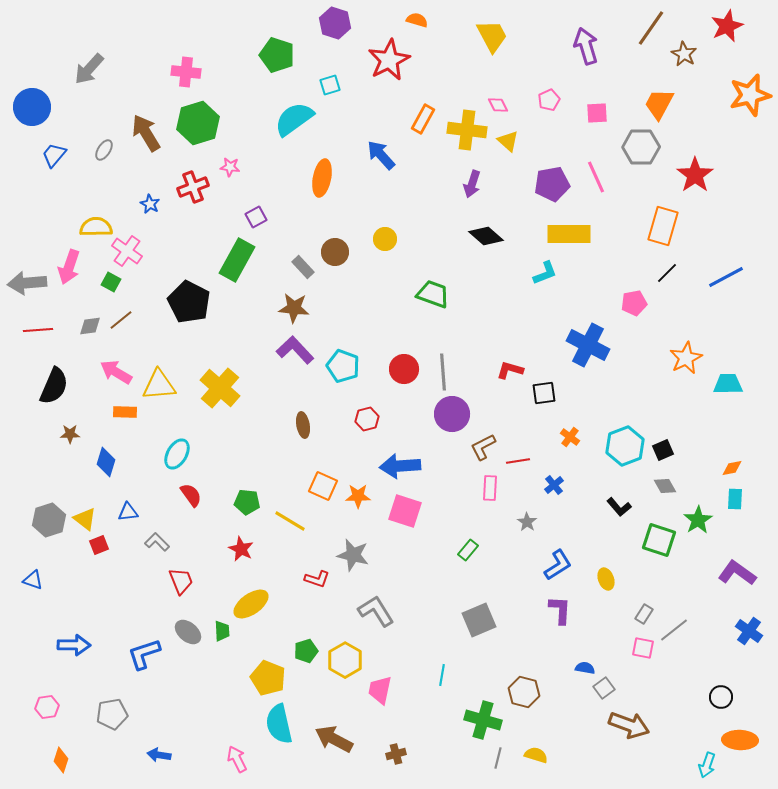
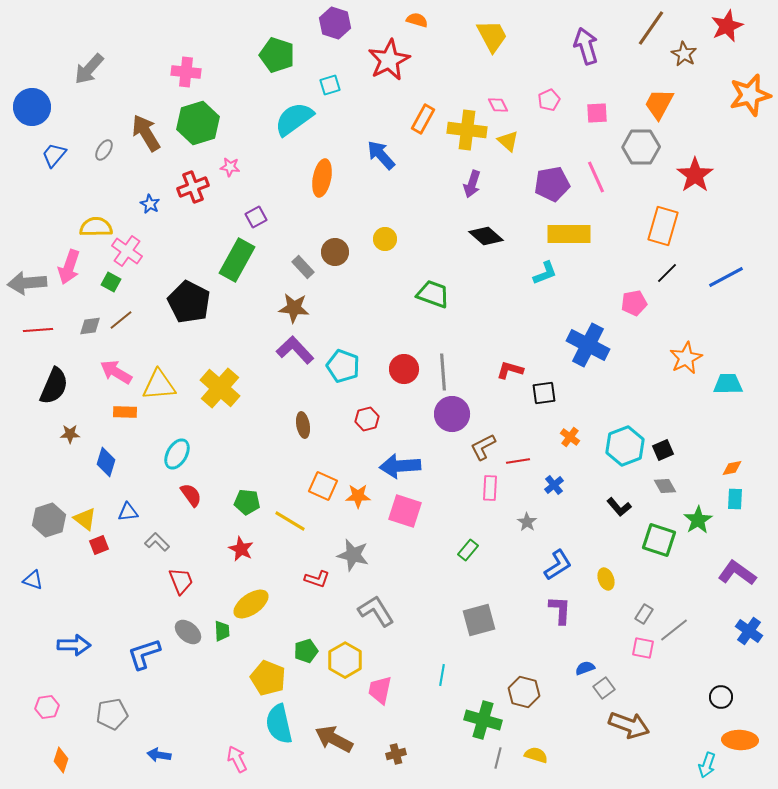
gray square at (479, 620): rotated 8 degrees clockwise
blue semicircle at (585, 668): rotated 30 degrees counterclockwise
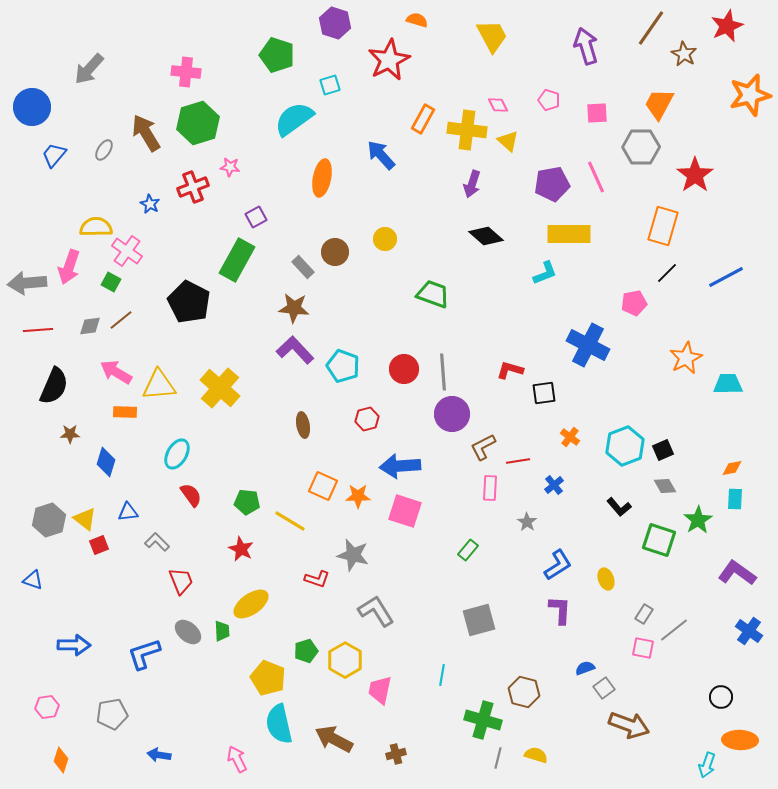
pink pentagon at (549, 100): rotated 30 degrees counterclockwise
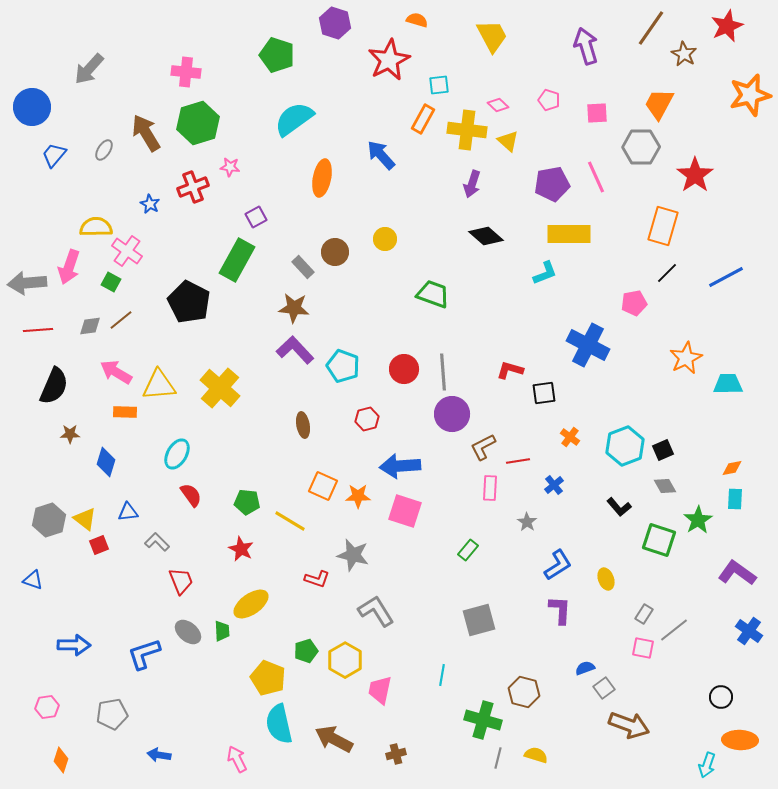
cyan square at (330, 85): moved 109 px right; rotated 10 degrees clockwise
pink diamond at (498, 105): rotated 20 degrees counterclockwise
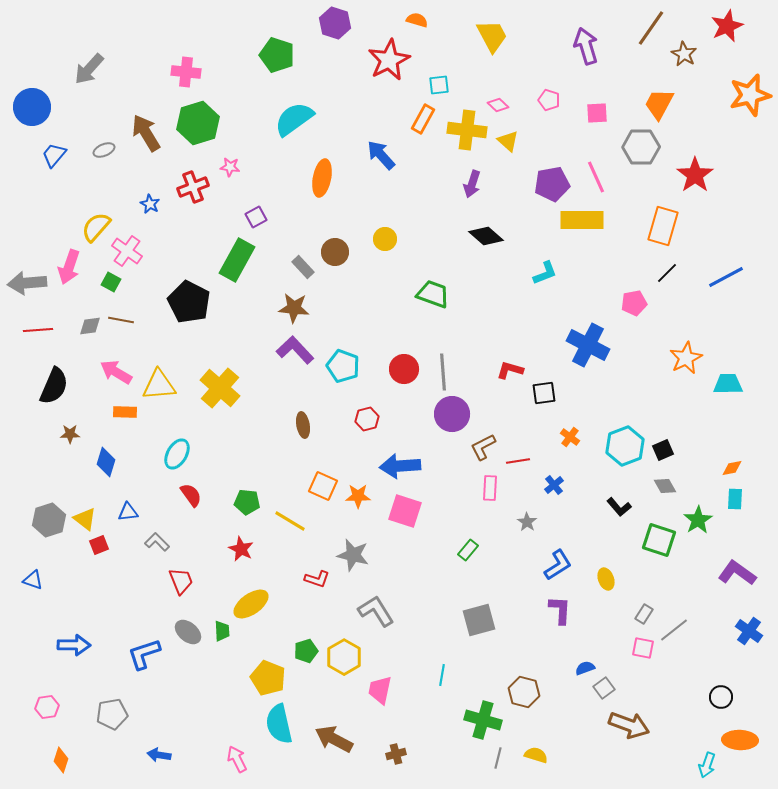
gray ellipse at (104, 150): rotated 35 degrees clockwise
yellow semicircle at (96, 227): rotated 48 degrees counterclockwise
yellow rectangle at (569, 234): moved 13 px right, 14 px up
brown line at (121, 320): rotated 50 degrees clockwise
yellow hexagon at (345, 660): moved 1 px left, 3 px up
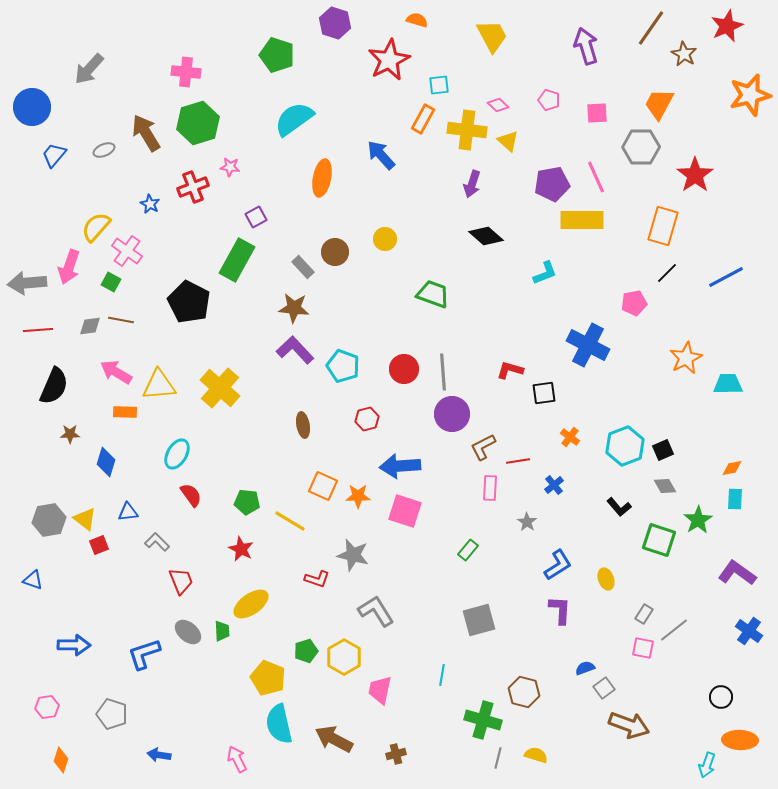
gray hexagon at (49, 520): rotated 8 degrees clockwise
gray pentagon at (112, 714): rotated 28 degrees clockwise
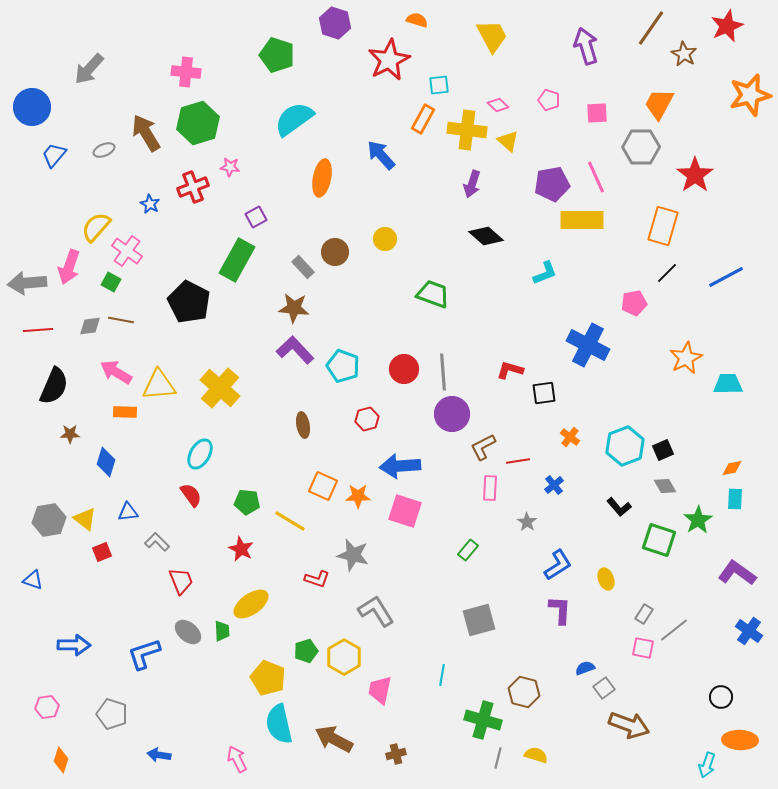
cyan ellipse at (177, 454): moved 23 px right
red square at (99, 545): moved 3 px right, 7 px down
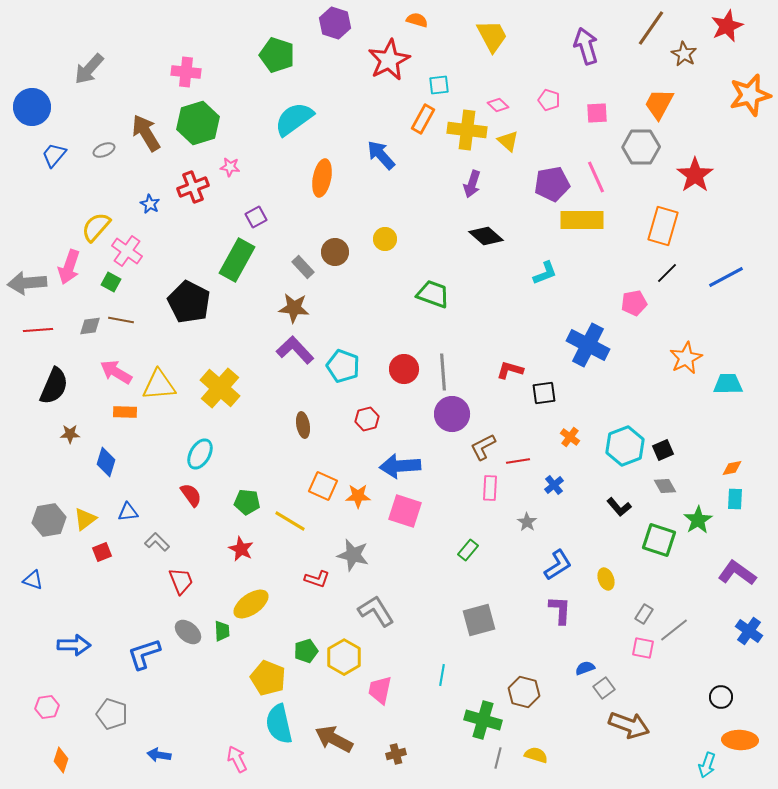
yellow triangle at (85, 519): rotated 45 degrees clockwise
